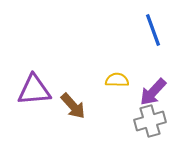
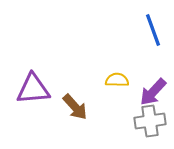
purple triangle: moved 1 px left, 1 px up
brown arrow: moved 2 px right, 1 px down
gray cross: rotated 8 degrees clockwise
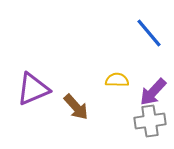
blue line: moved 4 px left, 3 px down; rotated 20 degrees counterclockwise
purple triangle: rotated 18 degrees counterclockwise
brown arrow: moved 1 px right
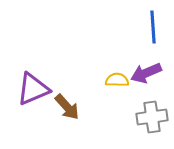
blue line: moved 4 px right, 6 px up; rotated 36 degrees clockwise
purple arrow: moved 7 px left, 19 px up; rotated 24 degrees clockwise
brown arrow: moved 9 px left
gray cross: moved 2 px right, 4 px up
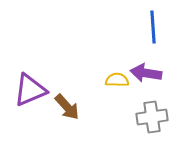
purple arrow: rotated 32 degrees clockwise
purple triangle: moved 3 px left, 1 px down
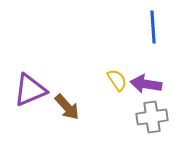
purple arrow: moved 11 px down
yellow semicircle: rotated 55 degrees clockwise
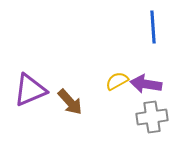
yellow semicircle: moved 1 px down; rotated 85 degrees counterclockwise
brown arrow: moved 3 px right, 5 px up
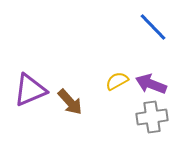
blue line: rotated 40 degrees counterclockwise
purple arrow: moved 5 px right; rotated 12 degrees clockwise
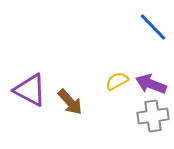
purple triangle: rotated 51 degrees clockwise
gray cross: moved 1 px right, 1 px up
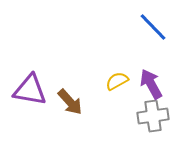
purple arrow: rotated 40 degrees clockwise
purple triangle: rotated 18 degrees counterclockwise
